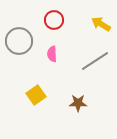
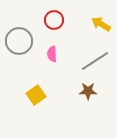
brown star: moved 10 px right, 12 px up
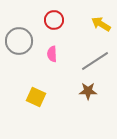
yellow square: moved 2 px down; rotated 30 degrees counterclockwise
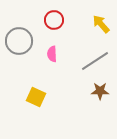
yellow arrow: rotated 18 degrees clockwise
brown star: moved 12 px right
